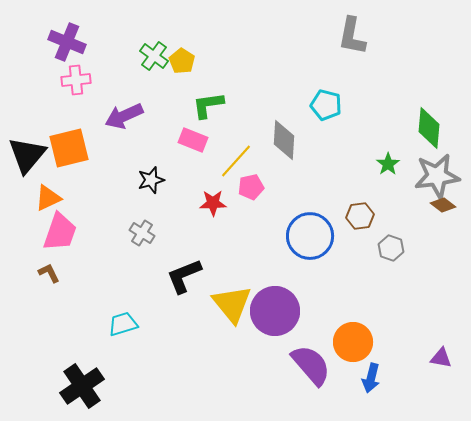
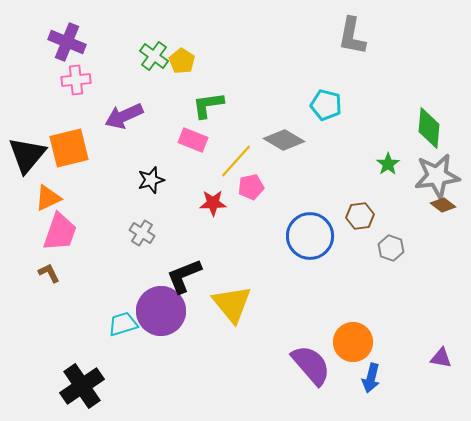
gray diamond: rotated 63 degrees counterclockwise
purple circle: moved 114 px left
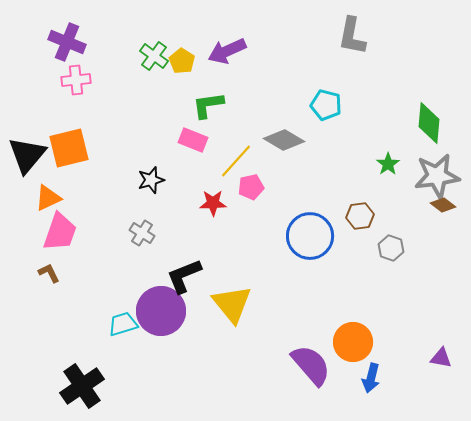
purple arrow: moved 103 px right, 65 px up
green diamond: moved 5 px up
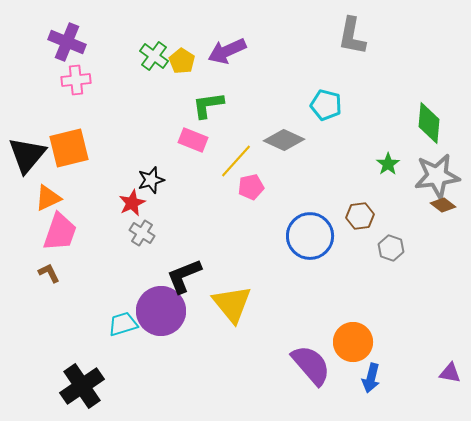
gray diamond: rotated 6 degrees counterclockwise
red star: moved 81 px left; rotated 24 degrees counterclockwise
purple triangle: moved 9 px right, 15 px down
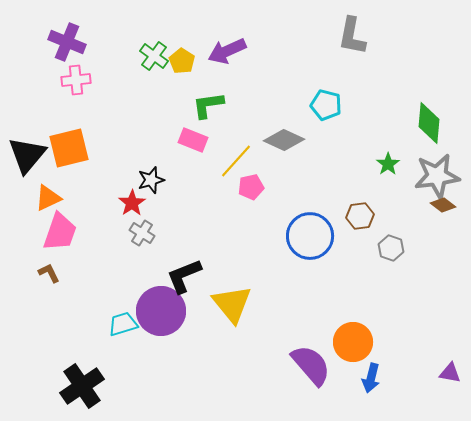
red star: rotated 8 degrees counterclockwise
